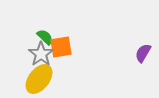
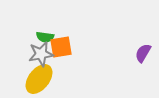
green semicircle: rotated 144 degrees clockwise
gray star: rotated 25 degrees clockwise
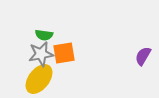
green semicircle: moved 1 px left, 2 px up
orange square: moved 3 px right, 6 px down
purple semicircle: moved 3 px down
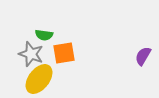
gray star: moved 10 px left; rotated 30 degrees clockwise
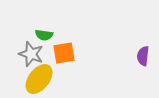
purple semicircle: rotated 24 degrees counterclockwise
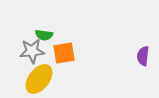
gray star: moved 1 px right, 3 px up; rotated 25 degrees counterclockwise
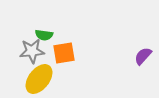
purple semicircle: rotated 36 degrees clockwise
